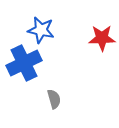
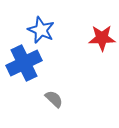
blue star: rotated 12 degrees clockwise
gray semicircle: rotated 30 degrees counterclockwise
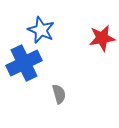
red star: rotated 8 degrees counterclockwise
gray semicircle: moved 5 px right, 5 px up; rotated 30 degrees clockwise
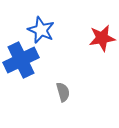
blue cross: moved 3 px left, 3 px up
gray semicircle: moved 4 px right, 2 px up
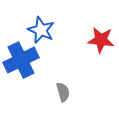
red star: moved 1 px left, 2 px down; rotated 16 degrees clockwise
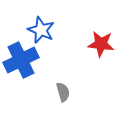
red star: moved 4 px down
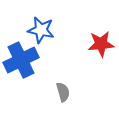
blue star: rotated 12 degrees counterclockwise
red star: rotated 12 degrees counterclockwise
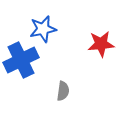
blue star: moved 2 px right, 1 px up; rotated 24 degrees counterclockwise
gray semicircle: moved 1 px up; rotated 24 degrees clockwise
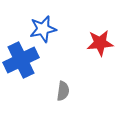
red star: moved 1 px left, 1 px up
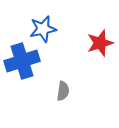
red star: rotated 12 degrees counterclockwise
blue cross: moved 1 px right, 1 px down; rotated 8 degrees clockwise
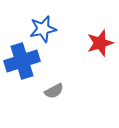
gray semicircle: moved 9 px left; rotated 54 degrees clockwise
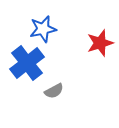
blue cross: moved 5 px right, 2 px down; rotated 20 degrees counterclockwise
